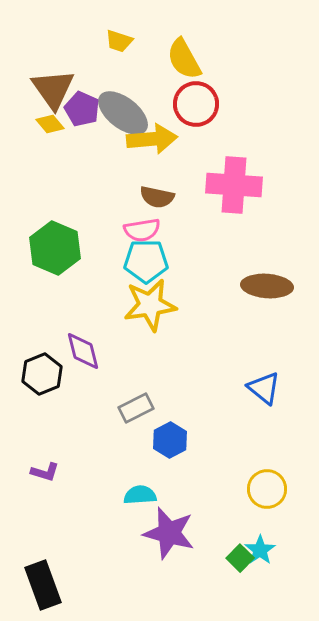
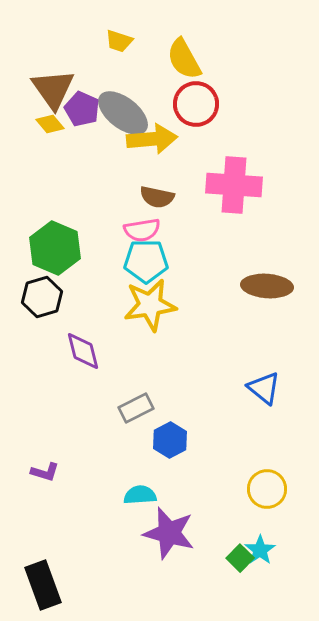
black hexagon: moved 77 px up; rotated 6 degrees clockwise
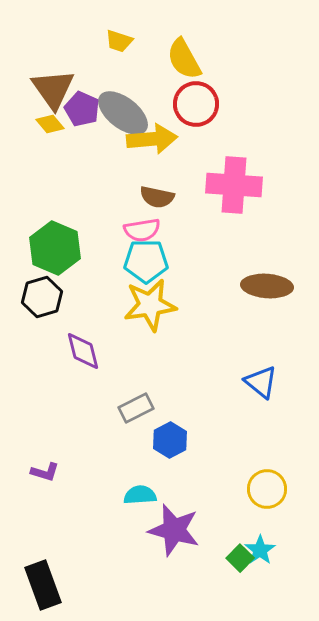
blue triangle: moved 3 px left, 6 px up
purple star: moved 5 px right, 3 px up
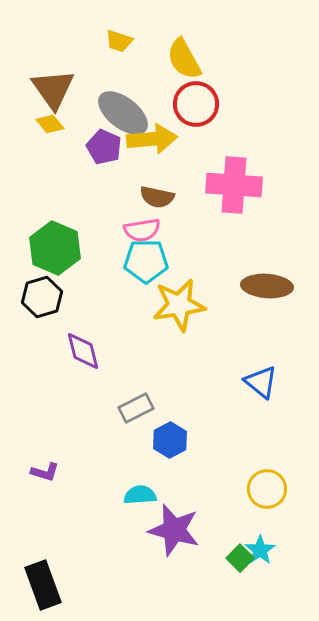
purple pentagon: moved 22 px right, 38 px down
yellow star: moved 29 px right
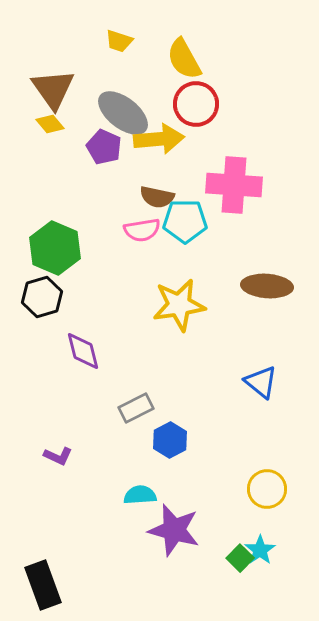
yellow arrow: moved 7 px right
cyan pentagon: moved 39 px right, 40 px up
purple L-shape: moved 13 px right, 16 px up; rotated 8 degrees clockwise
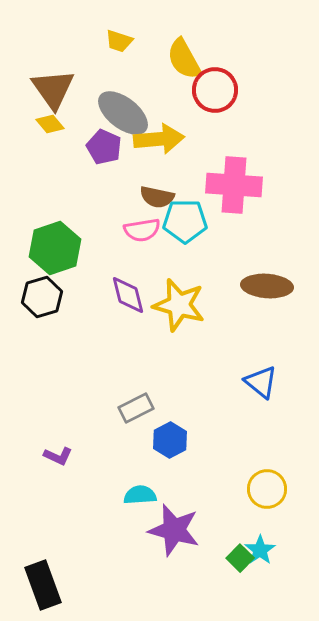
red circle: moved 19 px right, 14 px up
green hexagon: rotated 18 degrees clockwise
yellow star: rotated 24 degrees clockwise
purple diamond: moved 45 px right, 56 px up
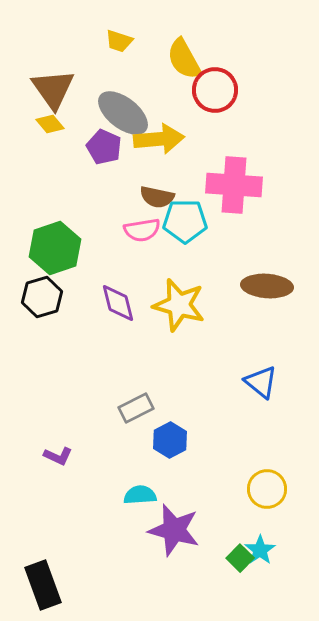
purple diamond: moved 10 px left, 8 px down
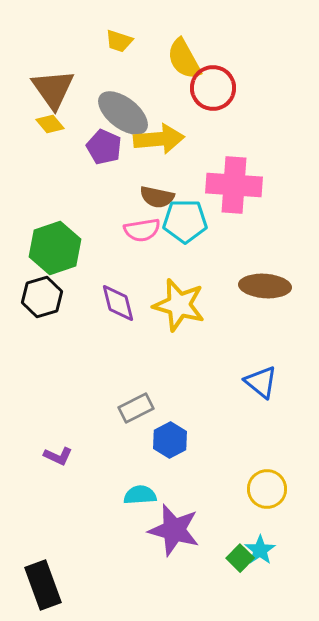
red circle: moved 2 px left, 2 px up
brown ellipse: moved 2 px left
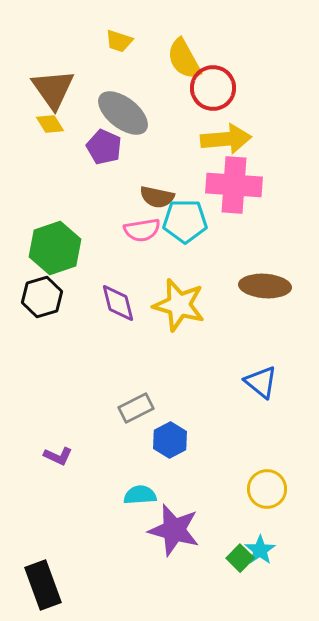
yellow diamond: rotated 8 degrees clockwise
yellow arrow: moved 67 px right
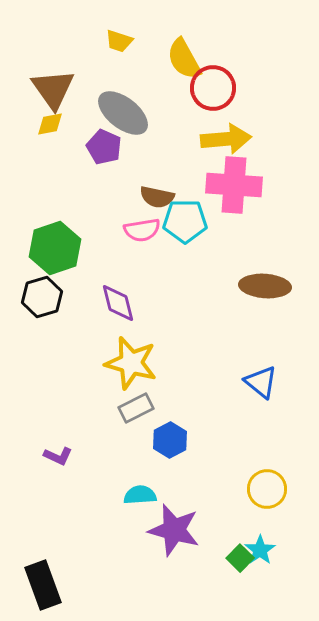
yellow diamond: rotated 68 degrees counterclockwise
yellow star: moved 48 px left, 58 px down
